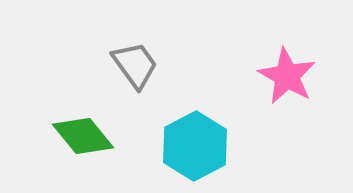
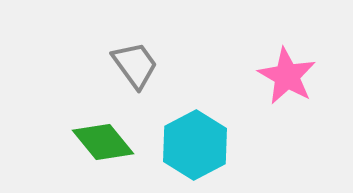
green diamond: moved 20 px right, 6 px down
cyan hexagon: moved 1 px up
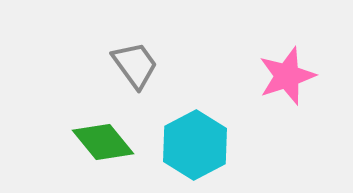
pink star: rotated 24 degrees clockwise
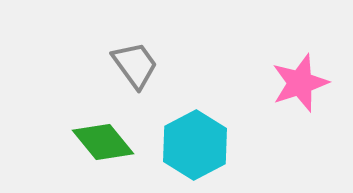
pink star: moved 13 px right, 7 px down
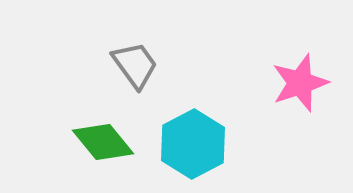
cyan hexagon: moved 2 px left, 1 px up
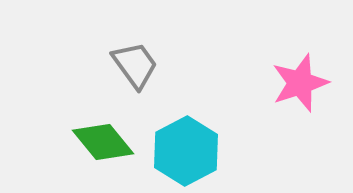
cyan hexagon: moved 7 px left, 7 px down
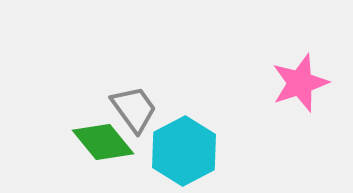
gray trapezoid: moved 1 px left, 44 px down
cyan hexagon: moved 2 px left
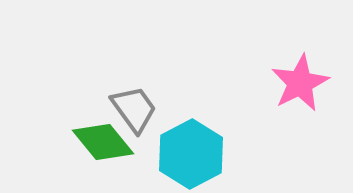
pink star: rotated 8 degrees counterclockwise
cyan hexagon: moved 7 px right, 3 px down
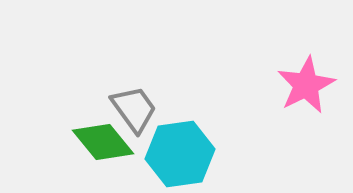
pink star: moved 6 px right, 2 px down
cyan hexagon: moved 11 px left; rotated 20 degrees clockwise
